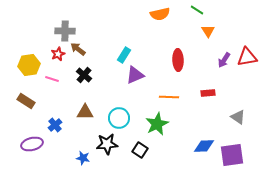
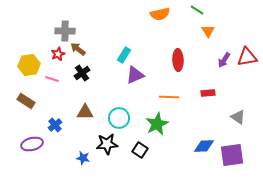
black cross: moved 2 px left, 2 px up; rotated 14 degrees clockwise
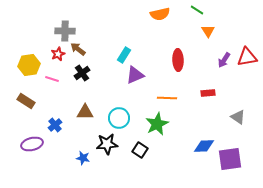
orange line: moved 2 px left, 1 px down
purple square: moved 2 px left, 4 px down
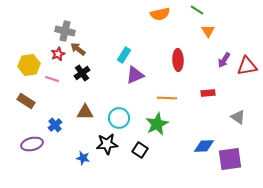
gray cross: rotated 12 degrees clockwise
red triangle: moved 9 px down
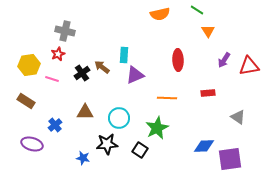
brown arrow: moved 24 px right, 18 px down
cyan rectangle: rotated 28 degrees counterclockwise
red triangle: moved 2 px right
green star: moved 4 px down
purple ellipse: rotated 30 degrees clockwise
